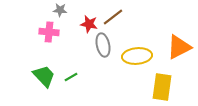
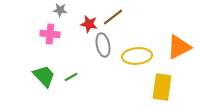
pink cross: moved 1 px right, 2 px down
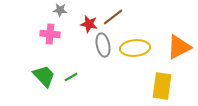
yellow ellipse: moved 2 px left, 8 px up
yellow rectangle: moved 1 px up
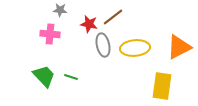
green line: rotated 48 degrees clockwise
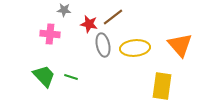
gray star: moved 4 px right
orange triangle: moved 1 px right, 2 px up; rotated 44 degrees counterclockwise
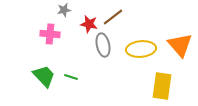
gray star: rotated 16 degrees counterclockwise
yellow ellipse: moved 6 px right, 1 px down
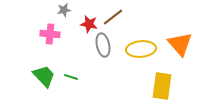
orange triangle: moved 1 px up
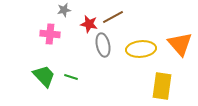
brown line: rotated 10 degrees clockwise
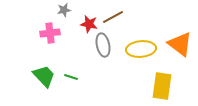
pink cross: moved 1 px up; rotated 12 degrees counterclockwise
orange triangle: rotated 12 degrees counterclockwise
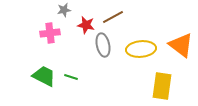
red star: moved 3 px left, 1 px down
orange triangle: moved 1 px right, 1 px down
green trapezoid: rotated 20 degrees counterclockwise
